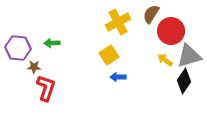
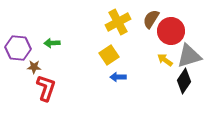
brown semicircle: moved 5 px down
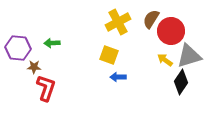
yellow square: rotated 36 degrees counterclockwise
black diamond: moved 3 px left, 1 px down
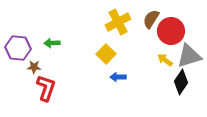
yellow square: moved 3 px left, 1 px up; rotated 24 degrees clockwise
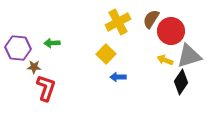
yellow arrow: rotated 14 degrees counterclockwise
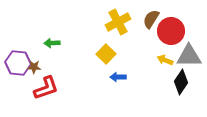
purple hexagon: moved 15 px down
gray triangle: rotated 16 degrees clockwise
red L-shape: rotated 52 degrees clockwise
